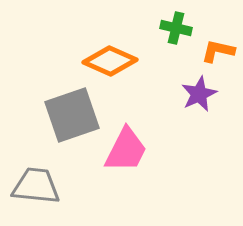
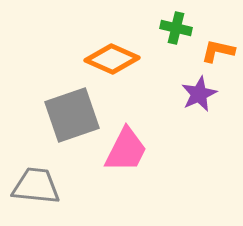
orange diamond: moved 2 px right, 2 px up
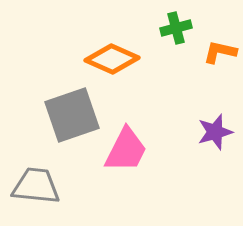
green cross: rotated 28 degrees counterclockwise
orange L-shape: moved 2 px right, 1 px down
purple star: moved 16 px right, 38 px down; rotated 9 degrees clockwise
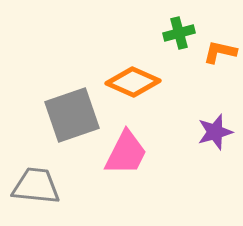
green cross: moved 3 px right, 5 px down
orange diamond: moved 21 px right, 23 px down
pink trapezoid: moved 3 px down
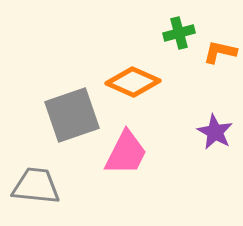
purple star: rotated 27 degrees counterclockwise
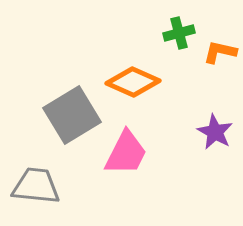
gray square: rotated 12 degrees counterclockwise
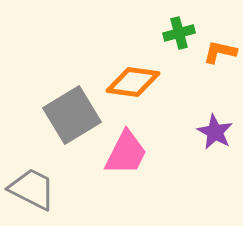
orange diamond: rotated 16 degrees counterclockwise
gray trapezoid: moved 4 px left, 3 px down; rotated 21 degrees clockwise
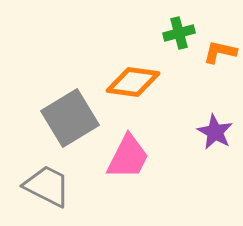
gray square: moved 2 px left, 3 px down
pink trapezoid: moved 2 px right, 4 px down
gray trapezoid: moved 15 px right, 3 px up
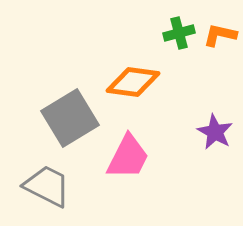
orange L-shape: moved 17 px up
